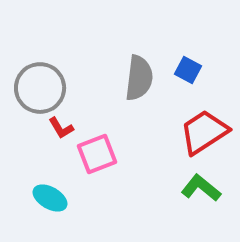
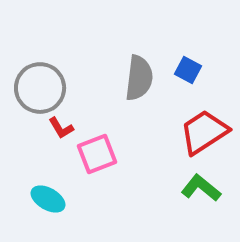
cyan ellipse: moved 2 px left, 1 px down
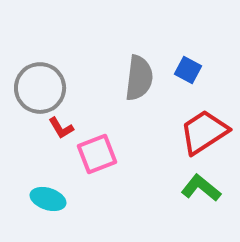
cyan ellipse: rotated 12 degrees counterclockwise
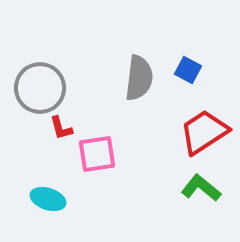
red L-shape: rotated 16 degrees clockwise
pink square: rotated 12 degrees clockwise
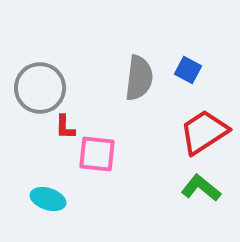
red L-shape: moved 4 px right, 1 px up; rotated 16 degrees clockwise
pink square: rotated 15 degrees clockwise
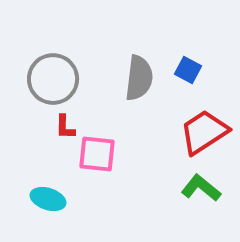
gray circle: moved 13 px right, 9 px up
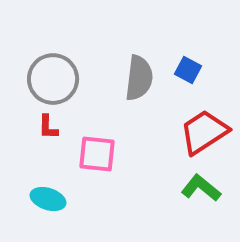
red L-shape: moved 17 px left
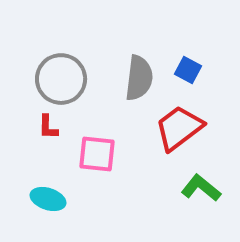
gray circle: moved 8 px right
red trapezoid: moved 25 px left, 4 px up; rotated 4 degrees counterclockwise
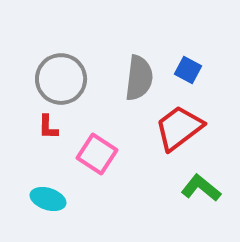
pink square: rotated 27 degrees clockwise
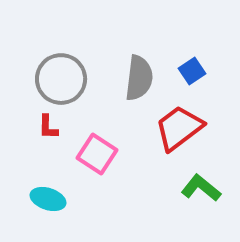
blue square: moved 4 px right, 1 px down; rotated 28 degrees clockwise
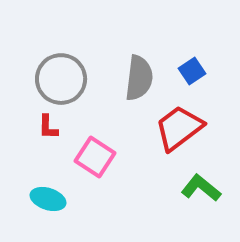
pink square: moved 2 px left, 3 px down
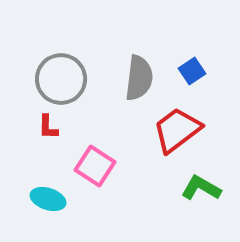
red trapezoid: moved 2 px left, 2 px down
pink square: moved 9 px down
green L-shape: rotated 9 degrees counterclockwise
